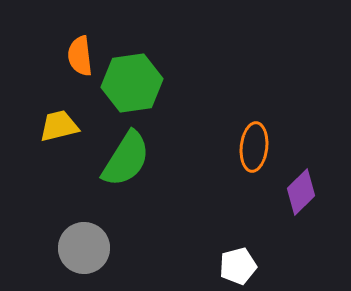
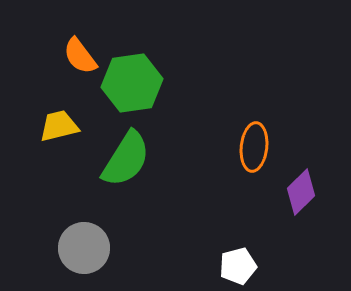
orange semicircle: rotated 30 degrees counterclockwise
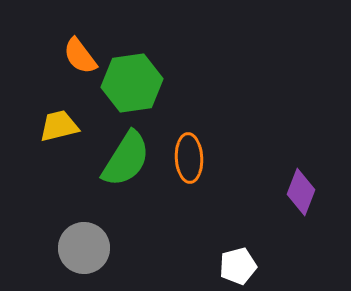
orange ellipse: moved 65 px left, 11 px down; rotated 9 degrees counterclockwise
purple diamond: rotated 24 degrees counterclockwise
